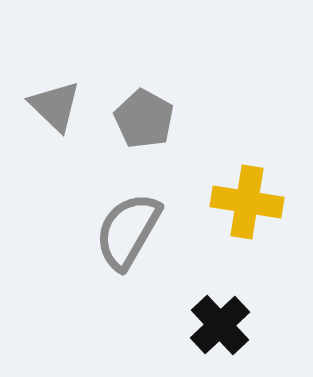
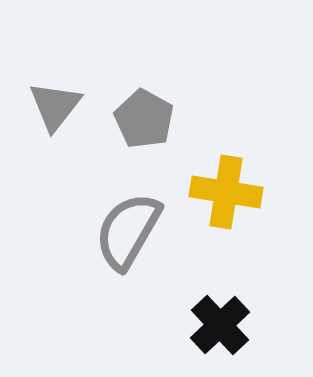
gray triangle: rotated 24 degrees clockwise
yellow cross: moved 21 px left, 10 px up
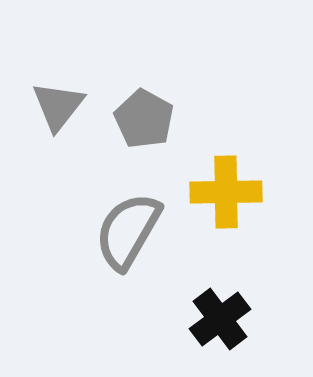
gray triangle: moved 3 px right
yellow cross: rotated 10 degrees counterclockwise
black cross: moved 6 px up; rotated 6 degrees clockwise
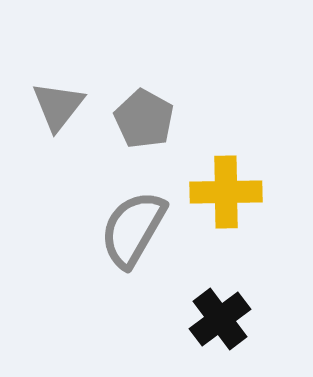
gray semicircle: moved 5 px right, 2 px up
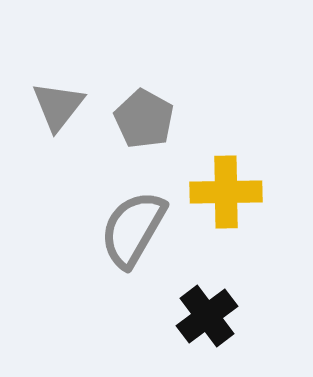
black cross: moved 13 px left, 3 px up
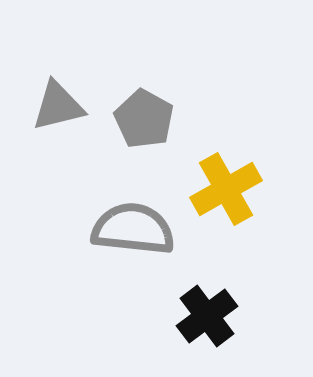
gray triangle: rotated 38 degrees clockwise
yellow cross: moved 3 px up; rotated 28 degrees counterclockwise
gray semicircle: rotated 66 degrees clockwise
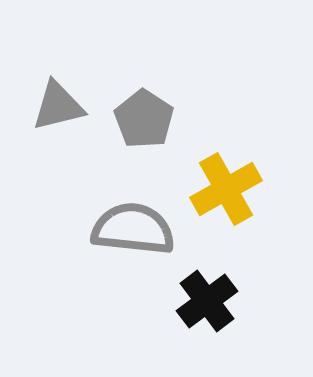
gray pentagon: rotated 4 degrees clockwise
black cross: moved 15 px up
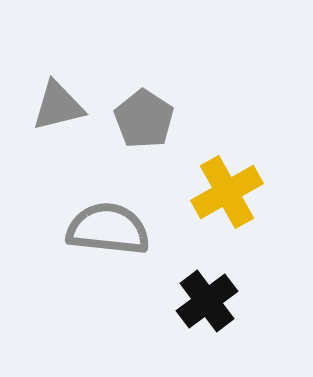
yellow cross: moved 1 px right, 3 px down
gray semicircle: moved 25 px left
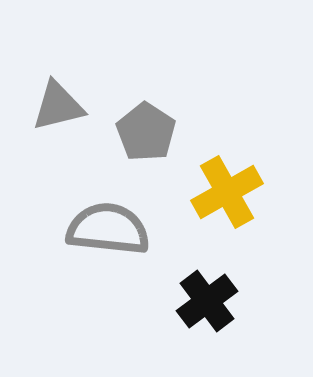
gray pentagon: moved 2 px right, 13 px down
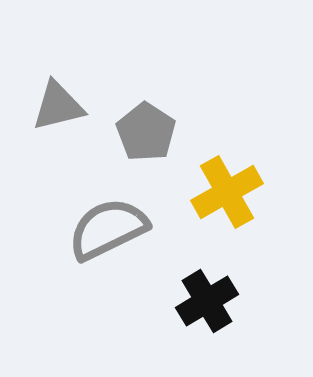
gray semicircle: rotated 32 degrees counterclockwise
black cross: rotated 6 degrees clockwise
